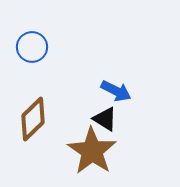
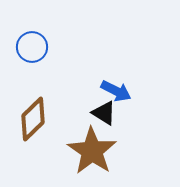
black triangle: moved 1 px left, 6 px up
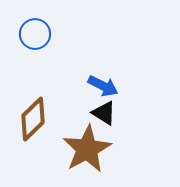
blue circle: moved 3 px right, 13 px up
blue arrow: moved 13 px left, 5 px up
brown star: moved 5 px left, 2 px up; rotated 9 degrees clockwise
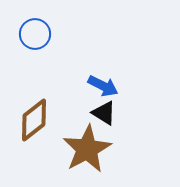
brown diamond: moved 1 px right, 1 px down; rotated 6 degrees clockwise
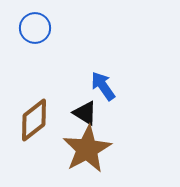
blue circle: moved 6 px up
blue arrow: rotated 152 degrees counterclockwise
black triangle: moved 19 px left
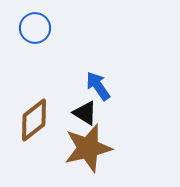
blue arrow: moved 5 px left
brown star: moved 1 px right, 1 px up; rotated 15 degrees clockwise
